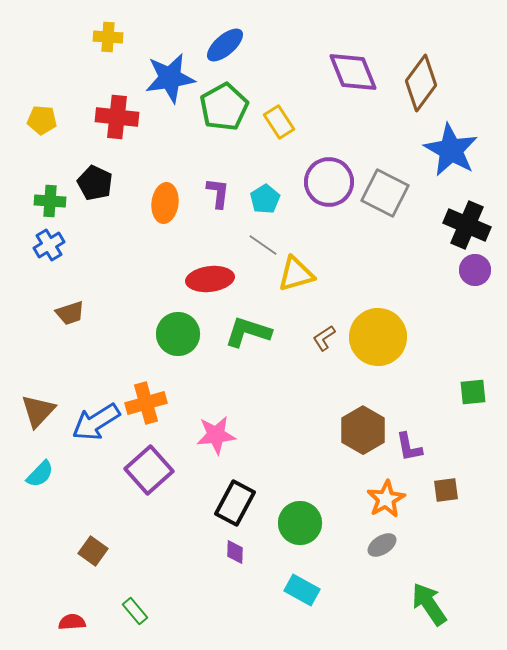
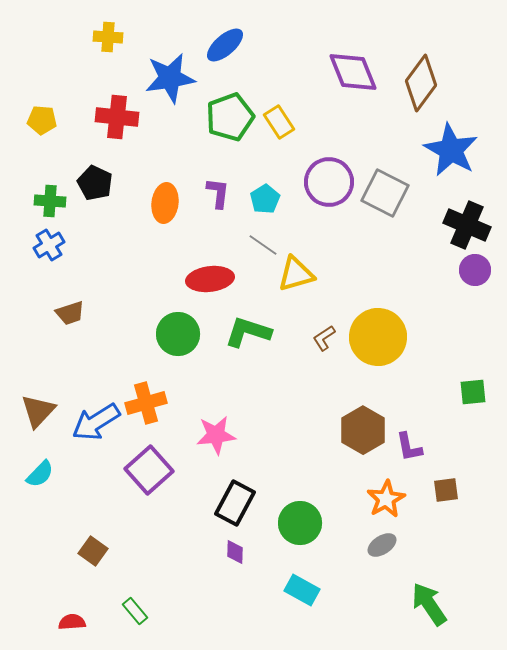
green pentagon at (224, 107): moved 6 px right, 10 px down; rotated 9 degrees clockwise
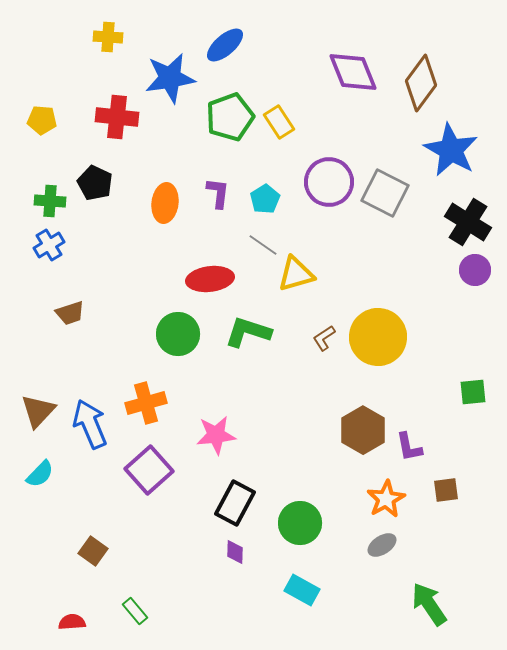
black cross at (467, 225): moved 1 px right, 3 px up; rotated 9 degrees clockwise
blue arrow at (96, 422): moved 6 px left, 2 px down; rotated 99 degrees clockwise
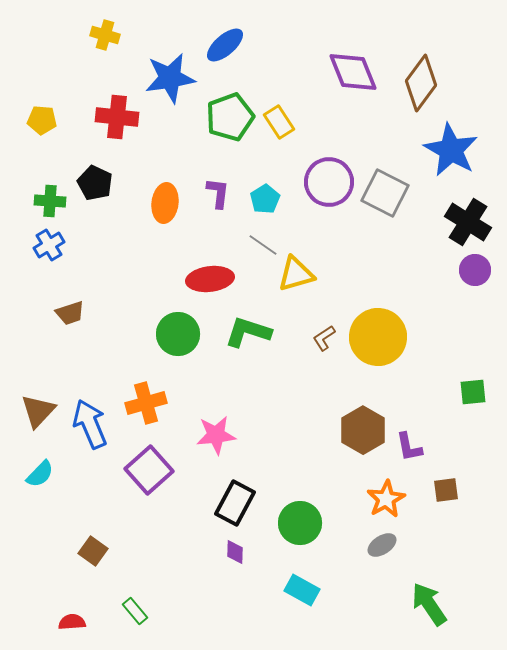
yellow cross at (108, 37): moved 3 px left, 2 px up; rotated 12 degrees clockwise
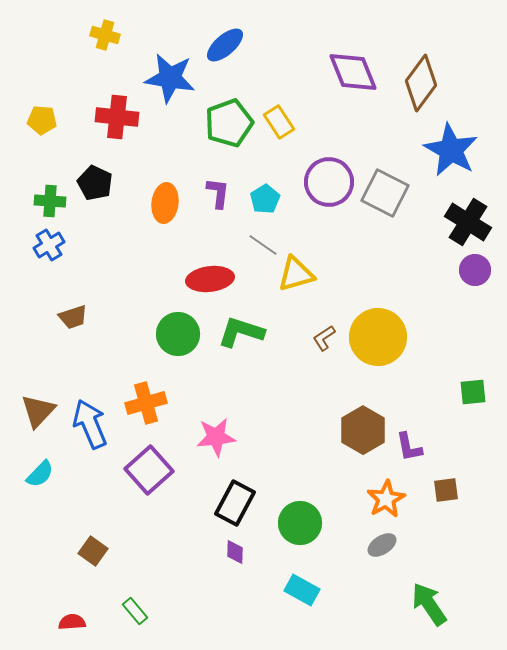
blue star at (170, 78): rotated 18 degrees clockwise
green pentagon at (230, 117): moved 1 px left, 6 px down
brown trapezoid at (70, 313): moved 3 px right, 4 px down
green L-shape at (248, 332): moved 7 px left
pink star at (216, 435): moved 2 px down
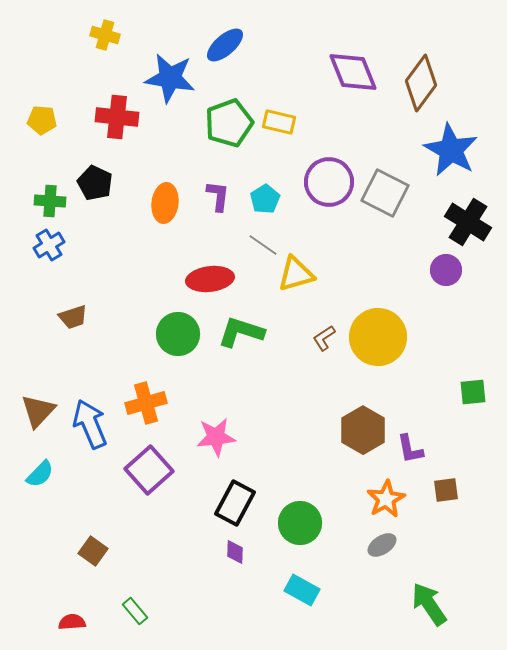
yellow rectangle at (279, 122): rotated 44 degrees counterclockwise
purple L-shape at (218, 193): moved 3 px down
purple circle at (475, 270): moved 29 px left
purple L-shape at (409, 447): moved 1 px right, 2 px down
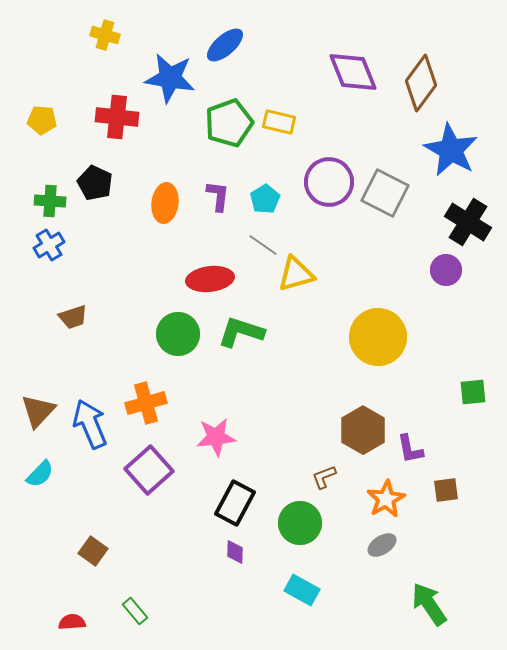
brown L-shape at (324, 338): moved 139 px down; rotated 12 degrees clockwise
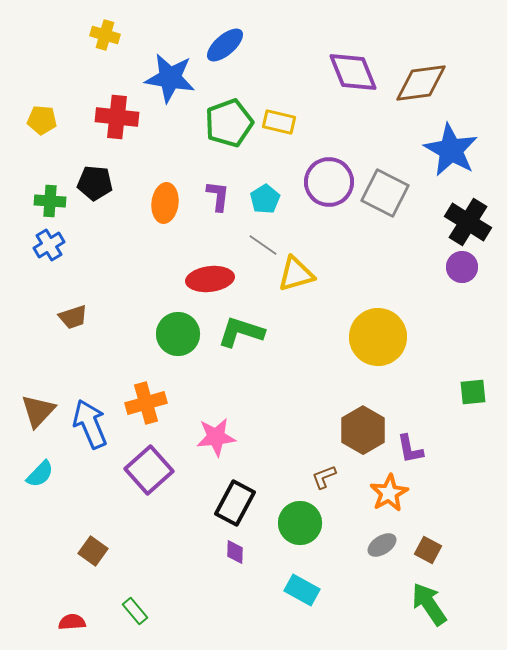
brown diamond at (421, 83): rotated 46 degrees clockwise
black pentagon at (95, 183): rotated 20 degrees counterclockwise
purple circle at (446, 270): moved 16 px right, 3 px up
brown square at (446, 490): moved 18 px left, 60 px down; rotated 36 degrees clockwise
orange star at (386, 499): moved 3 px right, 6 px up
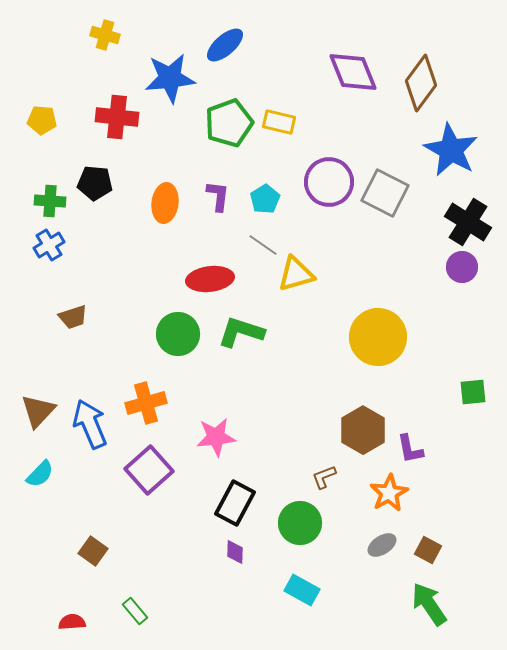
blue star at (170, 78): rotated 15 degrees counterclockwise
brown diamond at (421, 83): rotated 46 degrees counterclockwise
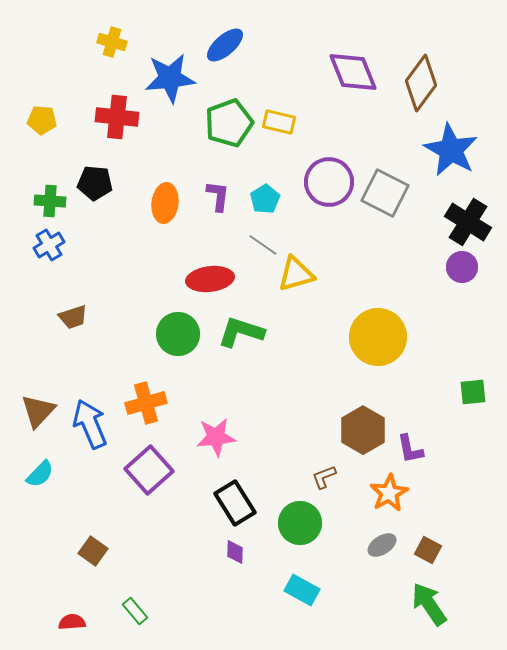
yellow cross at (105, 35): moved 7 px right, 7 px down
black rectangle at (235, 503): rotated 60 degrees counterclockwise
